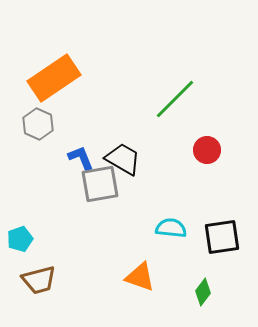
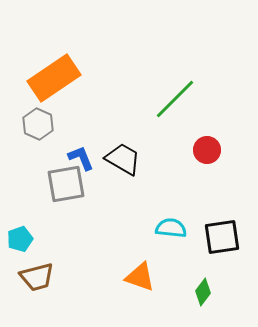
gray square: moved 34 px left
brown trapezoid: moved 2 px left, 3 px up
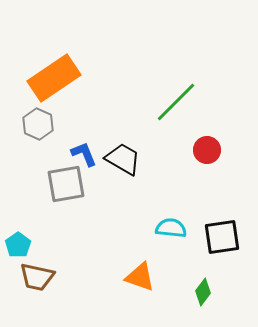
green line: moved 1 px right, 3 px down
blue L-shape: moved 3 px right, 4 px up
cyan pentagon: moved 2 px left, 6 px down; rotated 15 degrees counterclockwise
brown trapezoid: rotated 27 degrees clockwise
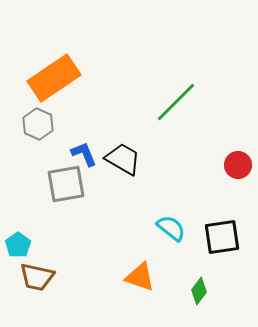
red circle: moved 31 px right, 15 px down
cyan semicircle: rotated 32 degrees clockwise
green diamond: moved 4 px left, 1 px up
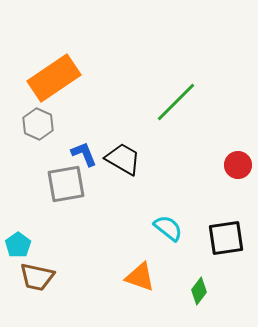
cyan semicircle: moved 3 px left
black square: moved 4 px right, 1 px down
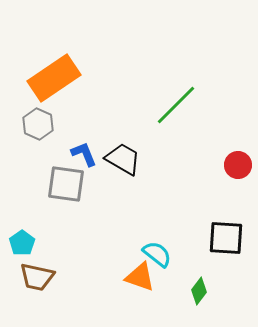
green line: moved 3 px down
gray square: rotated 18 degrees clockwise
cyan semicircle: moved 11 px left, 26 px down
black square: rotated 12 degrees clockwise
cyan pentagon: moved 4 px right, 2 px up
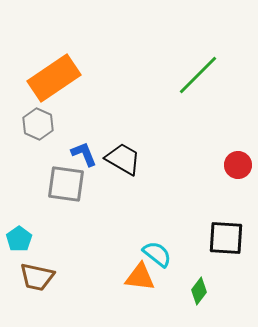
green line: moved 22 px right, 30 px up
cyan pentagon: moved 3 px left, 4 px up
orange triangle: rotated 12 degrees counterclockwise
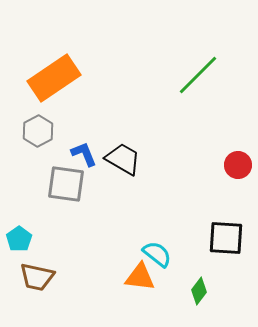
gray hexagon: moved 7 px down; rotated 8 degrees clockwise
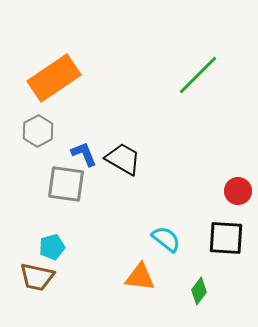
red circle: moved 26 px down
cyan pentagon: moved 33 px right, 8 px down; rotated 20 degrees clockwise
cyan semicircle: moved 9 px right, 15 px up
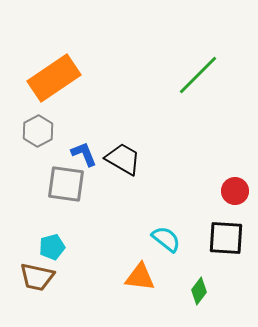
red circle: moved 3 px left
